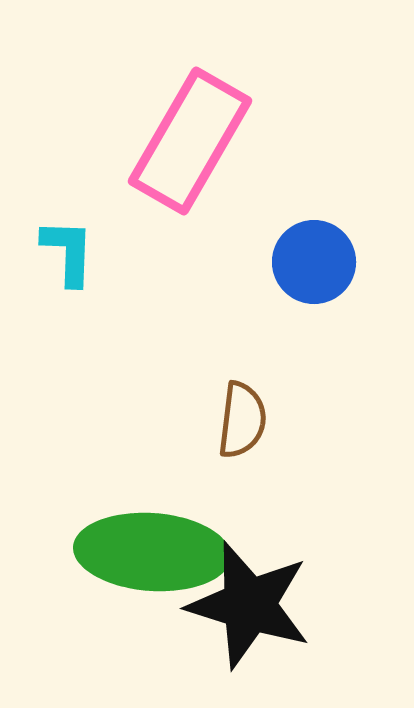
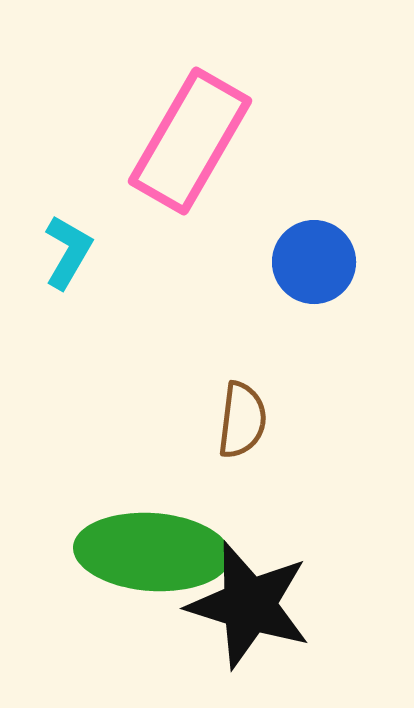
cyan L-shape: rotated 28 degrees clockwise
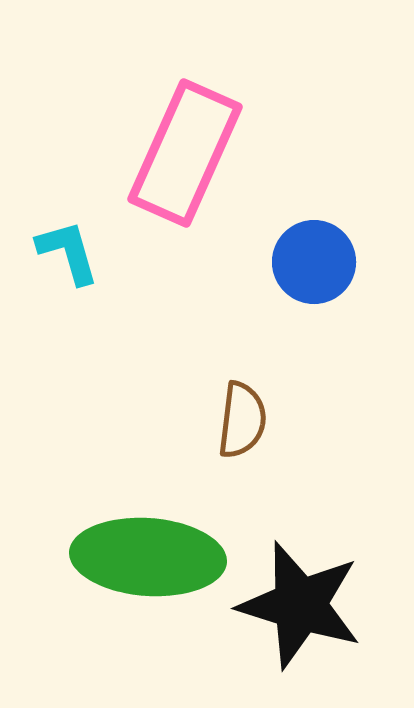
pink rectangle: moved 5 px left, 12 px down; rotated 6 degrees counterclockwise
cyan L-shape: rotated 46 degrees counterclockwise
green ellipse: moved 4 px left, 5 px down
black star: moved 51 px right
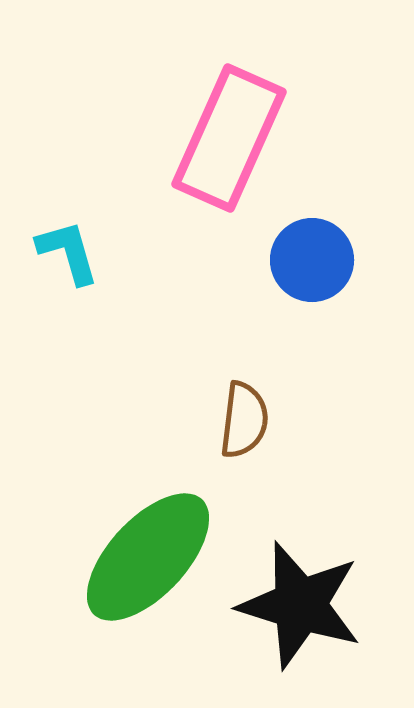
pink rectangle: moved 44 px right, 15 px up
blue circle: moved 2 px left, 2 px up
brown semicircle: moved 2 px right
green ellipse: rotated 51 degrees counterclockwise
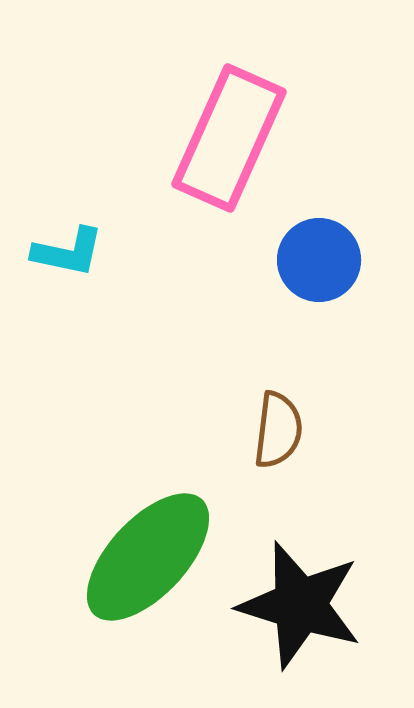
cyan L-shape: rotated 118 degrees clockwise
blue circle: moved 7 px right
brown semicircle: moved 34 px right, 10 px down
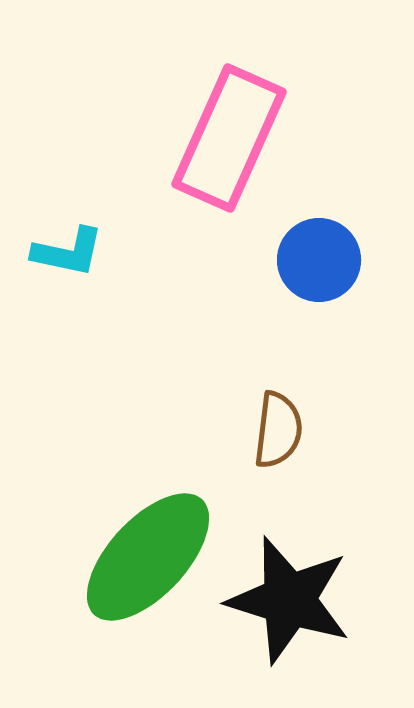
black star: moved 11 px left, 5 px up
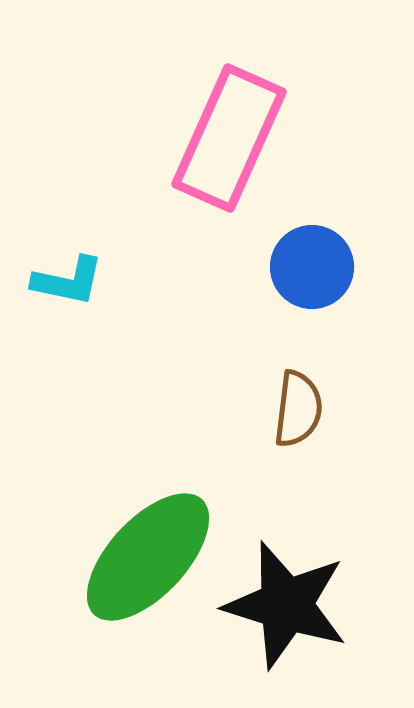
cyan L-shape: moved 29 px down
blue circle: moved 7 px left, 7 px down
brown semicircle: moved 20 px right, 21 px up
black star: moved 3 px left, 5 px down
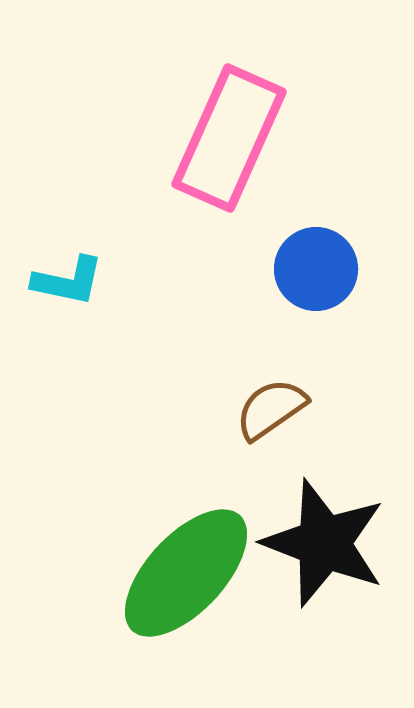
blue circle: moved 4 px right, 2 px down
brown semicircle: moved 27 px left; rotated 132 degrees counterclockwise
green ellipse: moved 38 px right, 16 px down
black star: moved 38 px right, 62 px up; rotated 4 degrees clockwise
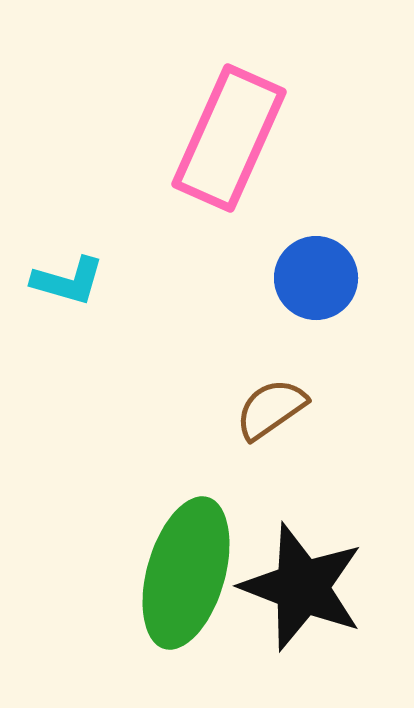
blue circle: moved 9 px down
cyan L-shape: rotated 4 degrees clockwise
black star: moved 22 px left, 44 px down
green ellipse: rotated 27 degrees counterclockwise
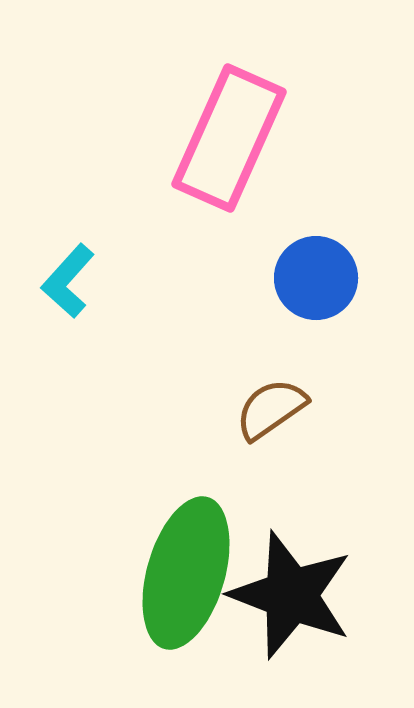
cyan L-shape: rotated 116 degrees clockwise
black star: moved 11 px left, 8 px down
